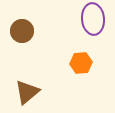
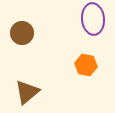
brown circle: moved 2 px down
orange hexagon: moved 5 px right, 2 px down; rotated 15 degrees clockwise
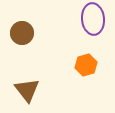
orange hexagon: rotated 25 degrees counterclockwise
brown triangle: moved 2 px up; rotated 28 degrees counterclockwise
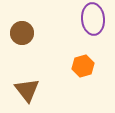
orange hexagon: moved 3 px left, 1 px down
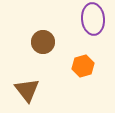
brown circle: moved 21 px right, 9 px down
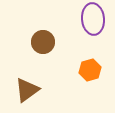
orange hexagon: moved 7 px right, 4 px down
brown triangle: rotated 32 degrees clockwise
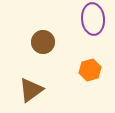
brown triangle: moved 4 px right
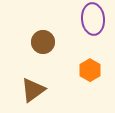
orange hexagon: rotated 15 degrees counterclockwise
brown triangle: moved 2 px right
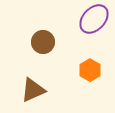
purple ellipse: moved 1 px right; rotated 48 degrees clockwise
brown triangle: rotated 12 degrees clockwise
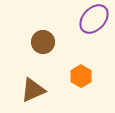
orange hexagon: moved 9 px left, 6 px down
